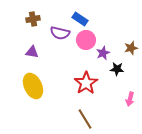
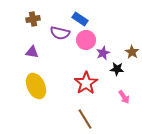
brown star: moved 1 px right, 4 px down; rotated 24 degrees counterclockwise
yellow ellipse: moved 3 px right
pink arrow: moved 6 px left, 2 px up; rotated 48 degrees counterclockwise
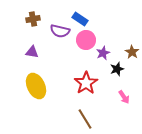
purple semicircle: moved 2 px up
black star: rotated 24 degrees counterclockwise
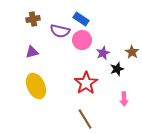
blue rectangle: moved 1 px right
pink circle: moved 4 px left
purple triangle: rotated 24 degrees counterclockwise
pink arrow: moved 2 px down; rotated 32 degrees clockwise
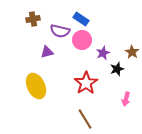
purple triangle: moved 15 px right
pink arrow: moved 2 px right; rotated 16 degrees clockwise
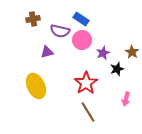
brown line: moved 3 px right, 7 px up
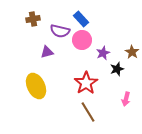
blue rectangle: rotated 14 degrees clockwise
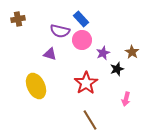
brown cross: moved 15 px left
purple triangle: moved 3 px right, 2 px down; rotated 32 degrees clockwise
brown line: moved 2 px right, 8 px down
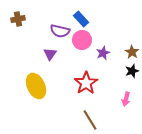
purple triangle: rotated 48 degrees clockwise
black star: moved 15 px right, 2 px down
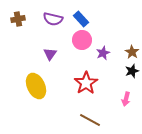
purple semicircle: moved 7 px left, 12 px up
brown line: rotated 30 degrees counterclockwise
